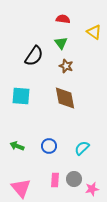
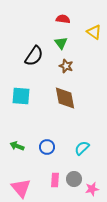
blue circle: moved 2 px left, 1 px down
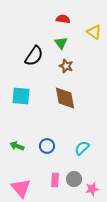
blue circle: moved 1 px up
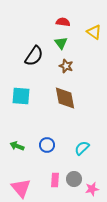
red semicircle: moved 3 px down
blue circle: moved 1 px up
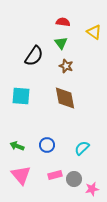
pink rectangle: moved 5 px up; rotated 72 degrees clockwise
pink triangle: moved 13 px up
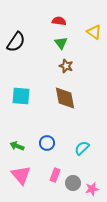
red semicircle: moved 4 px left, 1 px up
black semicircle: moved 18 px left, 14 px up
blue circle: moved 2 px up
pink rectangle: rotated 56 degrees counterclockwise
gray circle: moved 1 px left, 4 px down
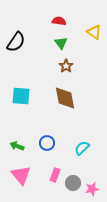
brown star: rotated 16 degrees clockwise
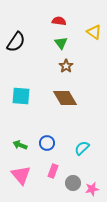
brown diamond: rotated 20 degrees counterclockwise
green arrow: moved 3 px right, 1 px up
pink rectangle: moved 2 px left, 4 px up
